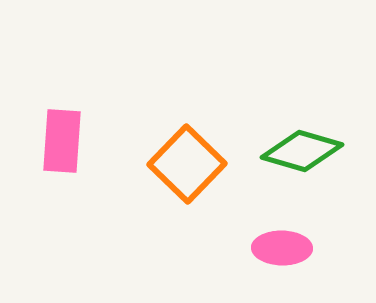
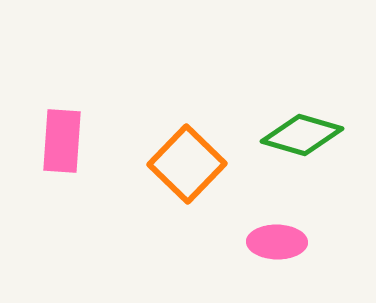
green diamond: moved 16 px up
pink ellipse: moved 5 px left, 6 px up
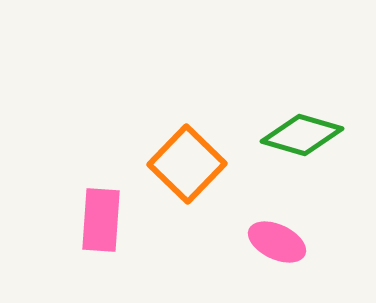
pink rectangle: moved 39 px right, 79 px down
pink ellipse: rotated 24 degrees clockwise
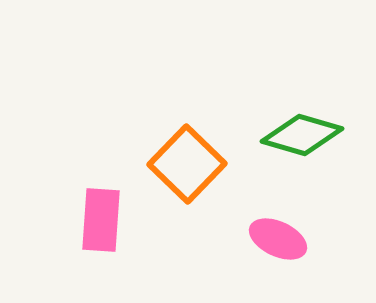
pink ellipse: moved 1 px right, 3 px up
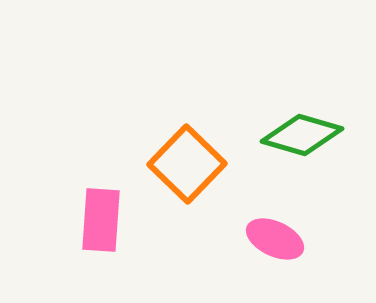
pink ellipse: moved 3 px left
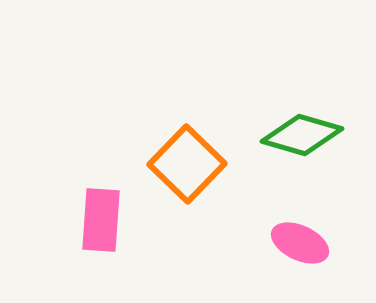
pink ellipse: moved 25 px right, 4 px down
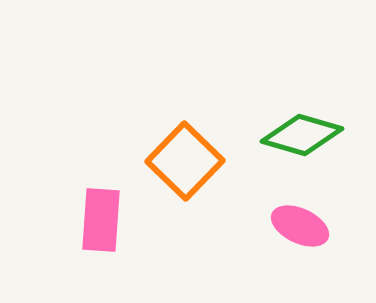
orange square: moved 2 px left, 3 px up
pink ellipse: moved 17 px up
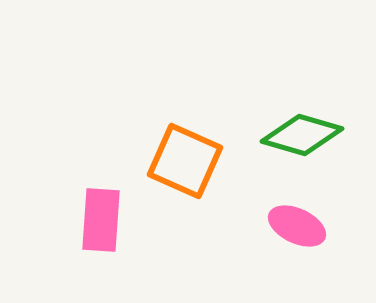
orange square: rotated 20 degrees counterclockwise
pink ellipse: moved 3 px left
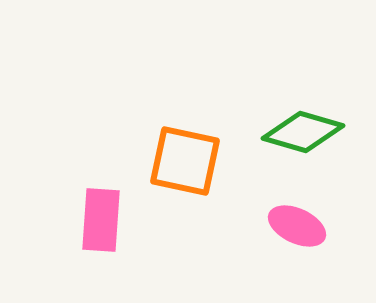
green diamond: moved 1 px right, 3 px up
orange square: rotated 12 degrees counterclockwise
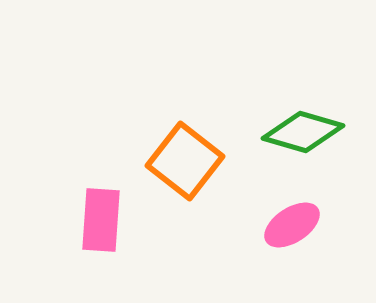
orange square: rotated 26 degrees clockwise
pink ellipse: moved 5 px left, 1 px up; rotated 58 degrees counterclockwise
